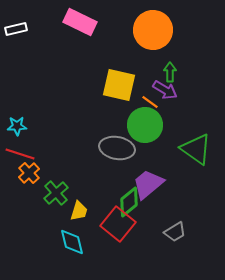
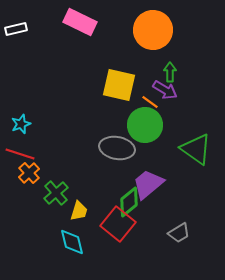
cyan star: moved 4 px right, 2 px up; rotated 18 degrees counterclockwise
gray trapezoid: moved 4 px right, 1 px down
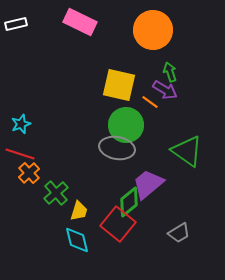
white rectangle: moved 5 px up
green arrow: rotated 18 degrees counterclockwise
green circle: moved 19 px left
green triangle: moved 9 px left, 2 px down
cyan diamond: moved 5 px right, 2 px up
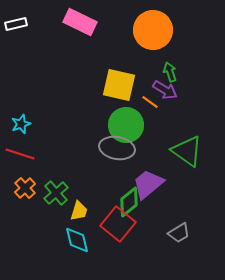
orange cross: moved 4 px left, 15 px down
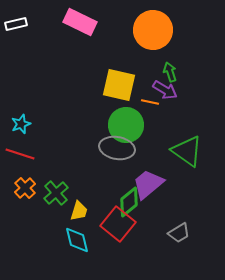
orange line: rotated 24 degrees counterclockwise
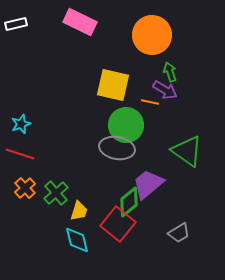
orange circle: moved 1 px left, 5 px down
yellow square: moved 6 px left
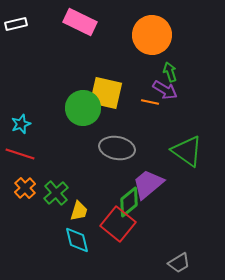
yellow square: moved 7 px left, 8 px down
green circle: moved 43 px left, 17 px up
gray trapezoid: moved 30 px down
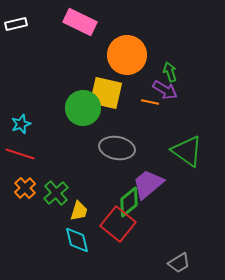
orange circle: moved 25 px left, 20 px down
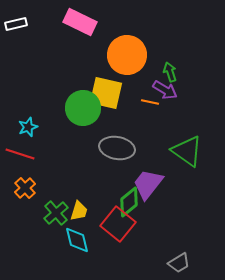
cyan star: moved 7 px right, 3 px down
purple trapezoid: rotated 12 degrees counterclockwise
green cross: moved 20 px down
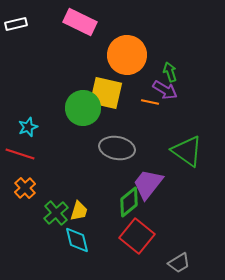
red square: moved 19 px right, 12 px down
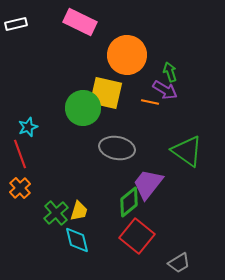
red line: rotated 52 degrees clockwise
orange cross: moved 5 px left
